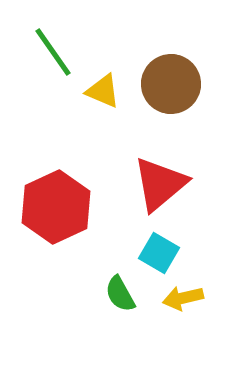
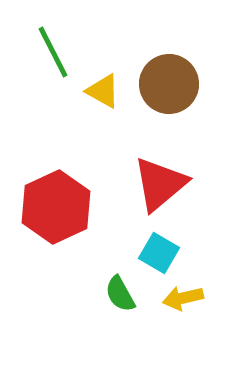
green line: rotated 8 degrees clockwise
brown circle: moved 2 px left
yellow triangle: rotated 6 degrees clockwise
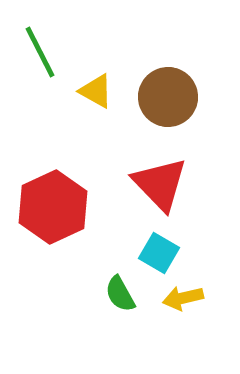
green line: moved 13 px left
brown circle: moved 1 px left, 13 px down
yellow triangle: moved 7 px left
red triangle: rotated 34 degrees counterclockwise
red hexagon: moved 3 px left
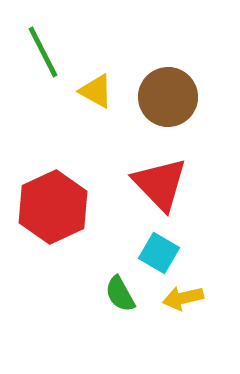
green line: moved 3 px right
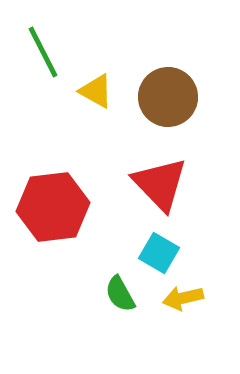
red hexagon: rotated 18 degrees clockwise
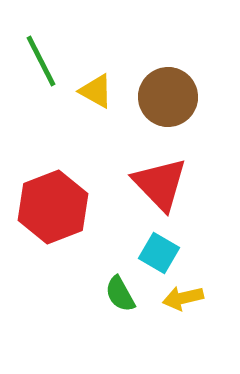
green line: moved 2 px left, 9 px down
red hexagon: rotated 14 degrees counterclockwise
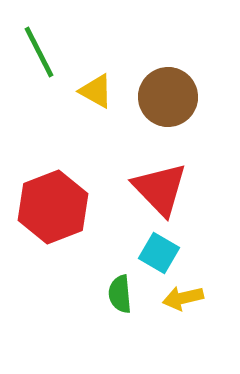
green line: moved 2 px left, 9 px up
red triangle: moved 5 px down
green semicircle: rotated 24 degrees clockwise
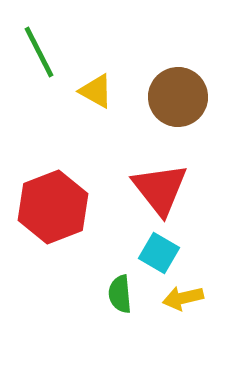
brown circle: moved 10 px right
red triangle: rotated 6 degrees clockwise
